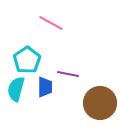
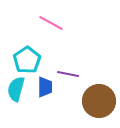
brown circle: moved 1 px left, 2 px up
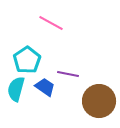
blue trapezoid: rotated 55 degrees counterclockwise
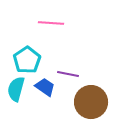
pink line: rotated 25 degrees counterclockwise
brown circle: moved 8 px left, 1 px down
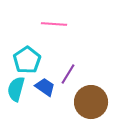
pink line: moved 3 px right, 1 px down
purple line: rotated 70 degrees counterclockwise
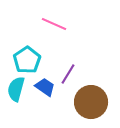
pink line: rotated 20 degrees clockwise
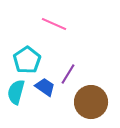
cyan semicircle: moved 3 px down
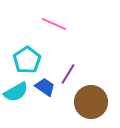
cyan semicircle: rotated 135 degrees counterclockwise
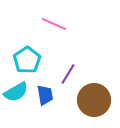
blue trapezoid: moved 8 px down; rotated 45 degrees clockwise
brown circle: moved 3 px right, 2 px up
